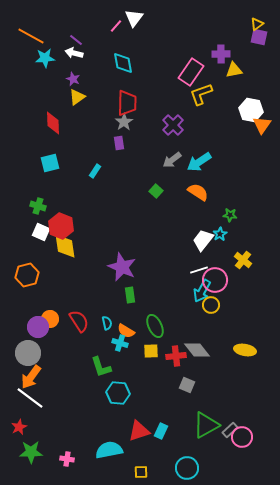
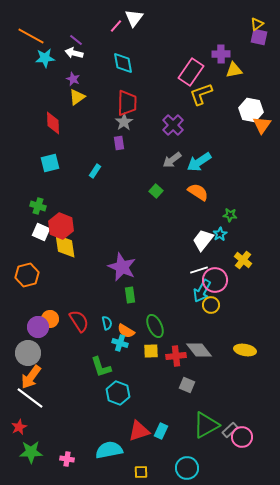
gray diamond at (197, 350): moved 2 px right
cyan hexagon at (118, 393): rotated 15 degrees clockwise
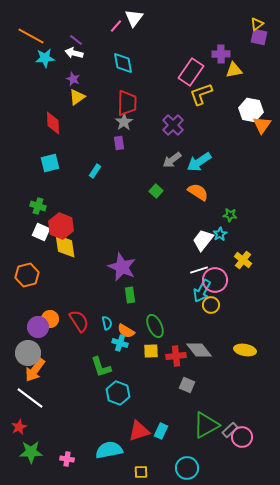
orange arrow at (31, 377): moved 4 px right, 7 px up
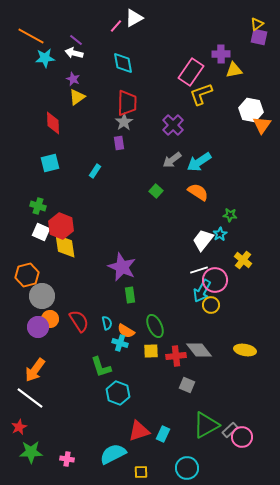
white triangle at (134, 18): rotated 24 degrees clockwise
gray circle at (28, 353): moved 14 px right, 57 px up
cyan rectangle at (161, 431): moved 2 px right, 3 px down
cyan semicircle at (109, 450): moved 4 px right, 4 px down; rotated 16 degrees counterclockwise
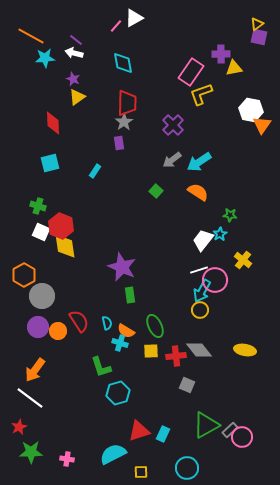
yellow triangle at (234, 70): moved 2 px up
orange hexagon at (27, 275): moved 3 px left; rotated 15 degrees counterclockwise
yellow circle at (211, 305): moved 11 px left, 5 px down
orange circle at (50, 319): moved 8 px right, 12 px down
cyan hexagon at (118, 393): rotated 25 degrees clockwise
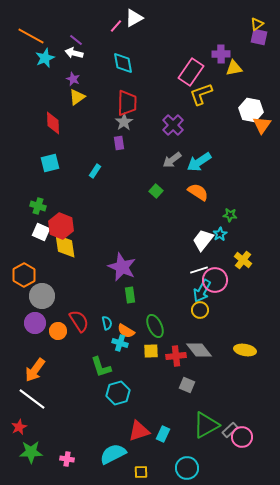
cyan star at (45, 58): rotated 18 degrees counterclockwise
purple circle at (38, 327): moved 3 px left, 4 px up
white line at (30, 398): moved 2 px right, 1 px down
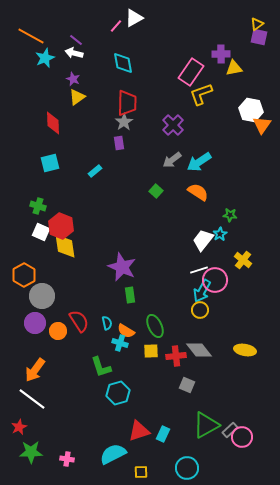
cyan rectangle at (95, 171): rotated 16 degrees clockwise
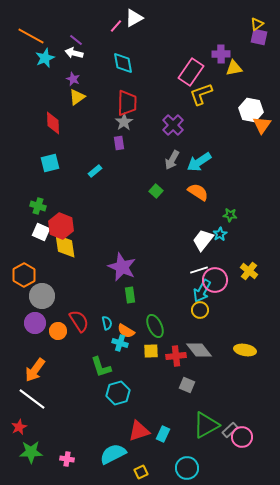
gray arrow at (172, 160): rotated 24 degrees counterclockwise
yellow cross at (243, 260): moved 6 px right, 11 px down
yellow square at (141, 472): rotated 24 degrees counterclockwise
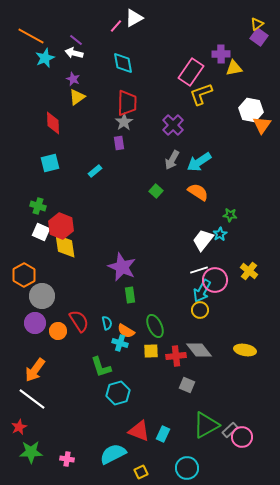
purple square at (259, 37): rotated 24 degrees clockwise
red triangle at (139, 431): rotated 40 degrees clockwise
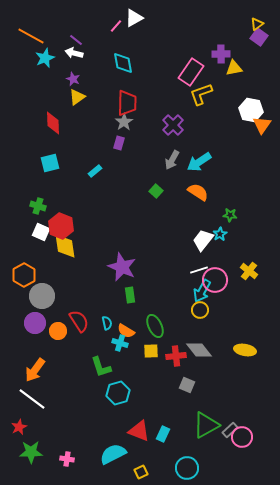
purple rectangle at (119, 143): rotated 24 degrees clockwise
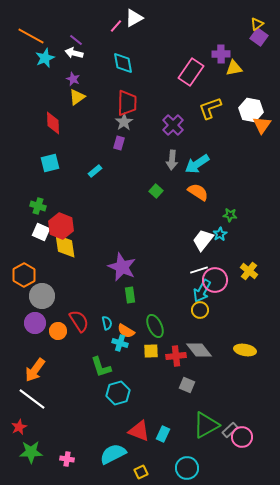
yellow L-shape at (201, 94): moved 9 px right, 14 px down
gray arrow at (172, 160): rotated 24 degrees counterclockwise
cyan arrow at (199, 162): moved 2 px left, 2 px down
